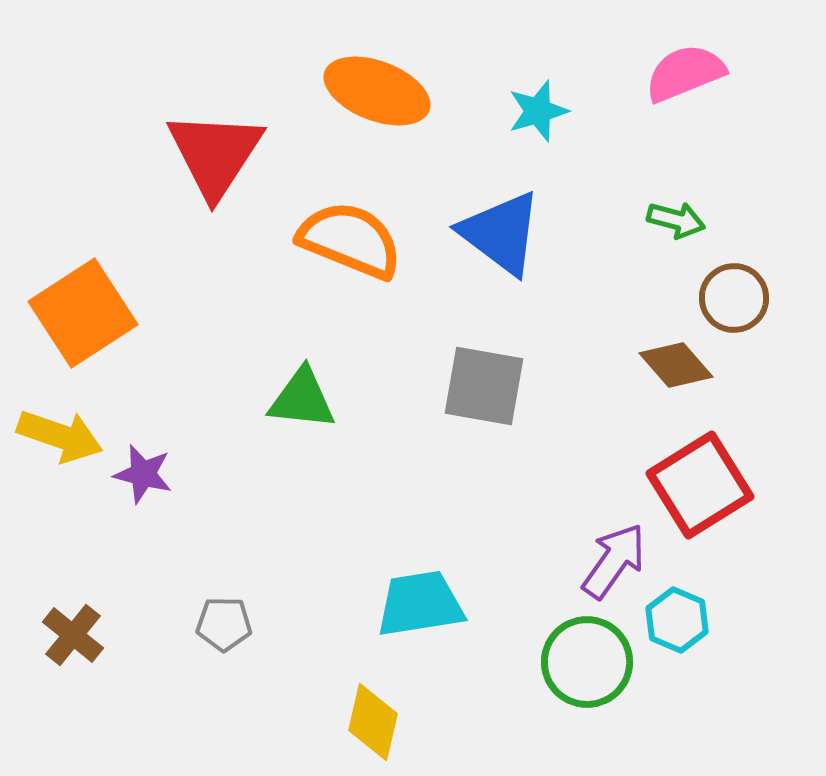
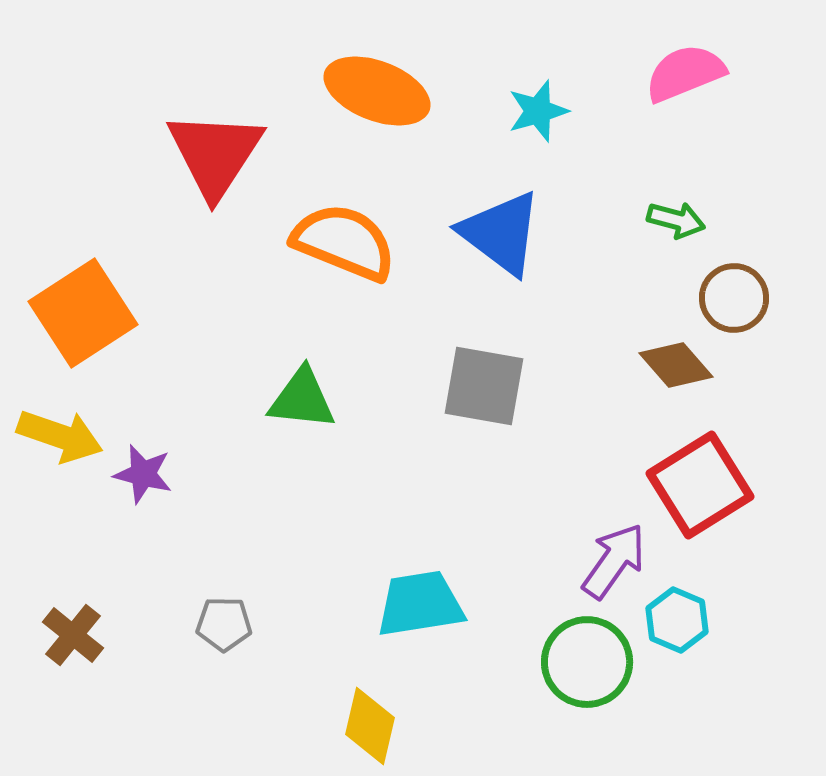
orange semicircle: moved 6 px left, 2 px down
yellow diamond: moved 3 px left, 4 px down
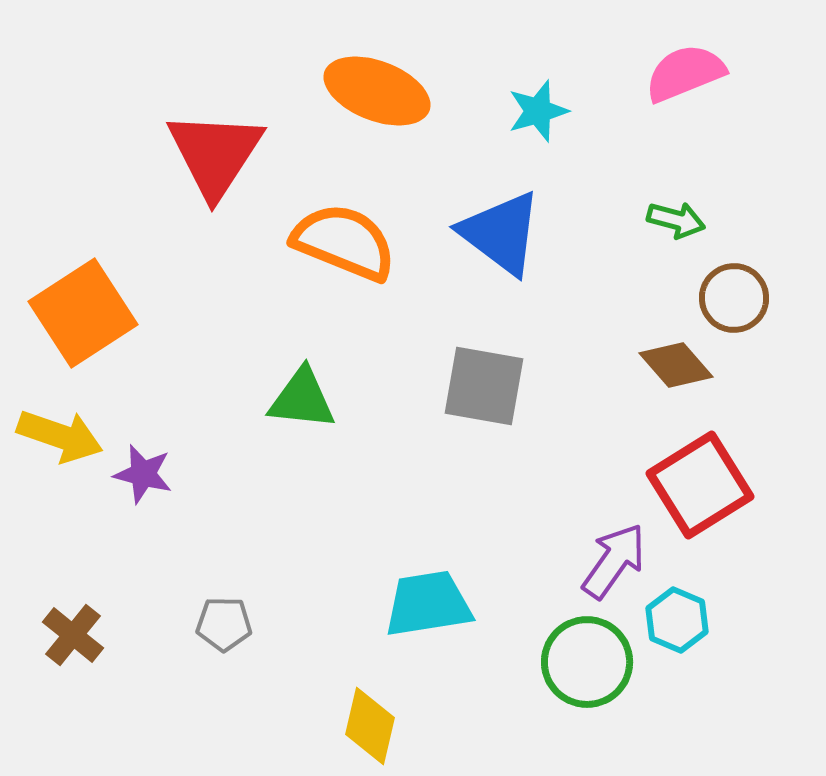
cyan trapezoid: moved 8 px right
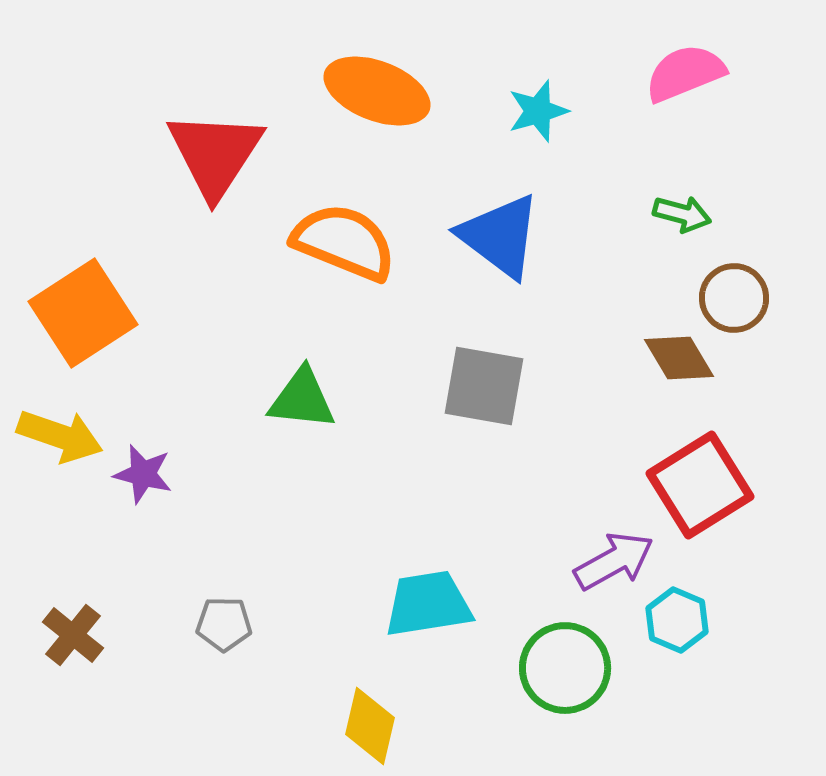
green arrow: moved 6 px right, 6 px up
blue triangle: moved 1 px left, 3 px down
brown diamond: moved 3 px right, 7 px up; rotated 10 degrees clockwise
purple arrow: rotated 26 degrees clockwise
green circle: moved 22 px left, 6 px down
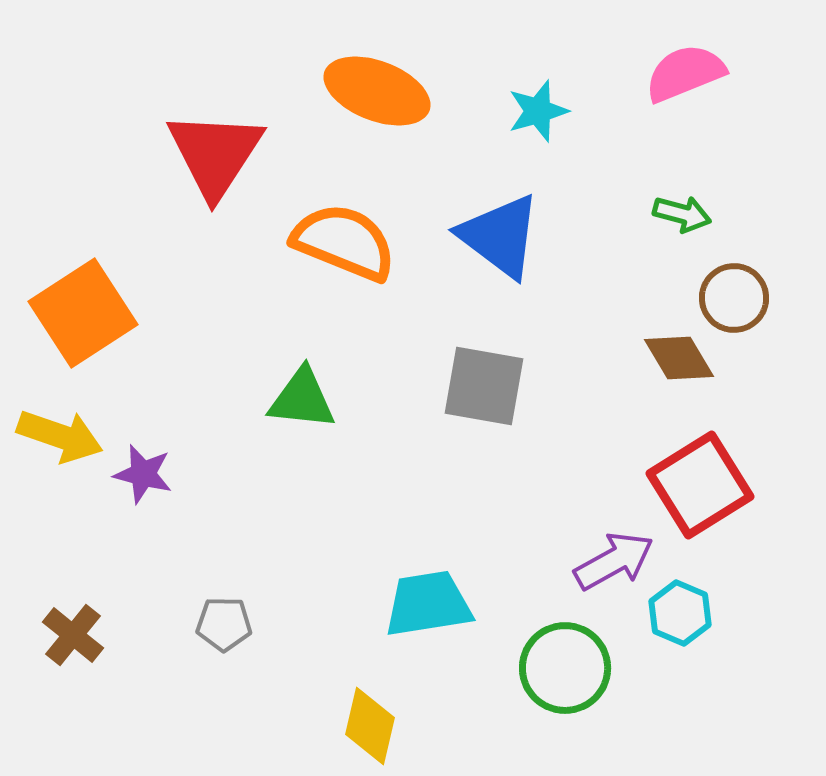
cyan hexagon: moved 3 px right, 7 px up
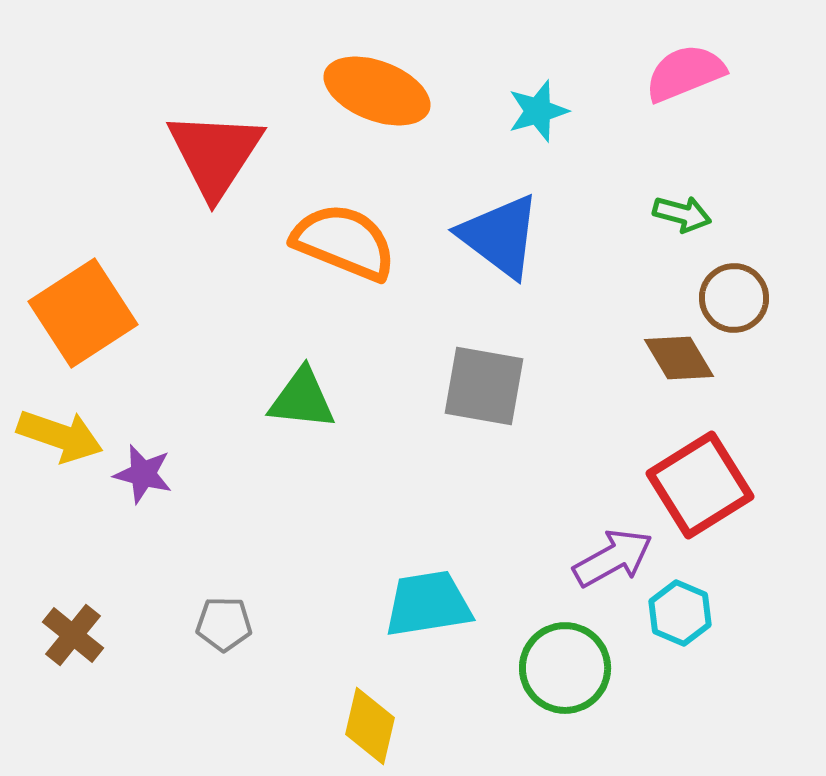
purple arrow: moved 1 px left, 3 px up
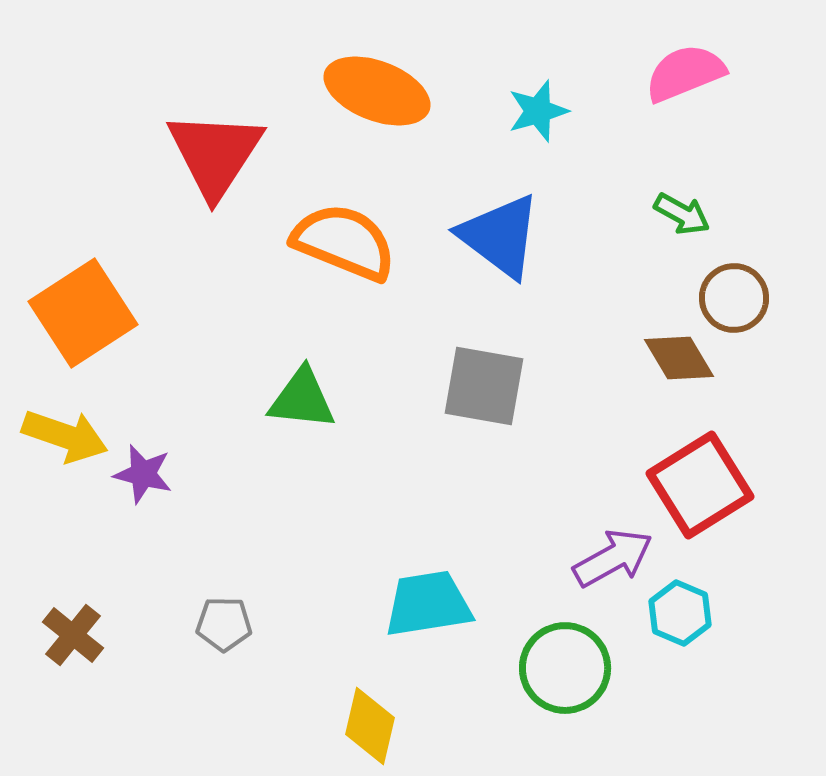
green arrow: rotated 14 degrees clockwise
yellow arrow: moved 5 px right
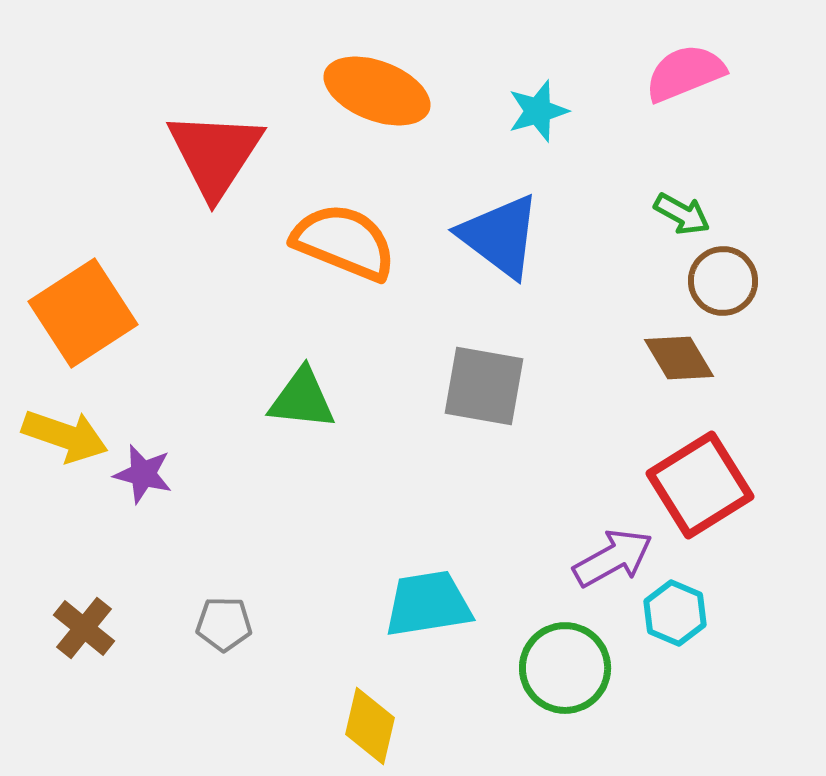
brown circle: moved 11 px left, 17 px up
cyan hexagon: moved 5 px left
brown cross: moved 11 px right, 7 px up
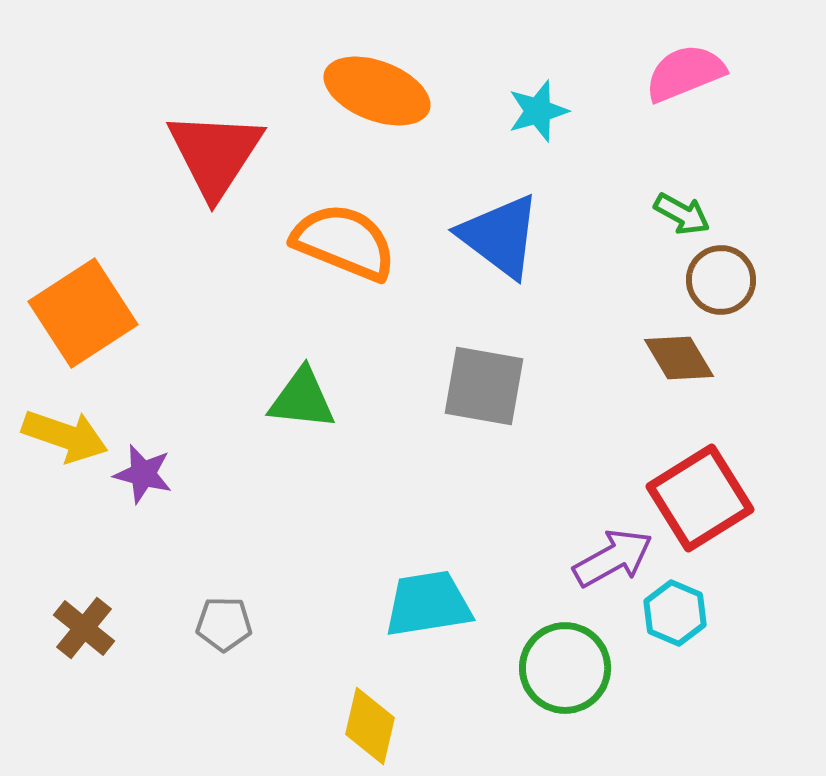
brown circle: moved 2 px left, 1 px up
red square: moved 13 px down
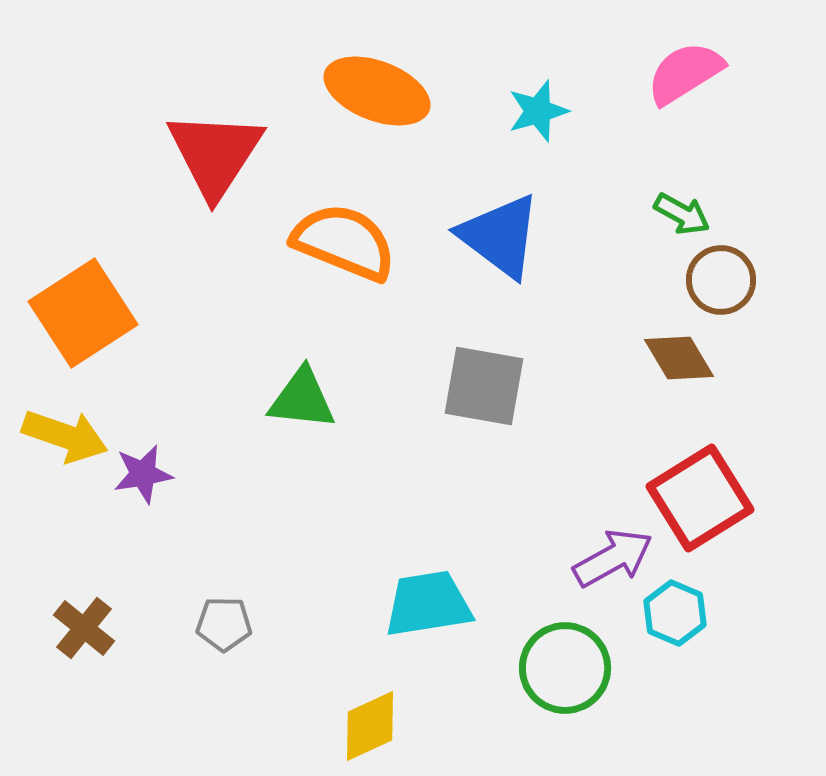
pink semicircle: rotated 10 degrees counterclockwise
purple star: rotated 24 degrees counterclockwise
yellow diamond: rotated 52 degrees clockwise
